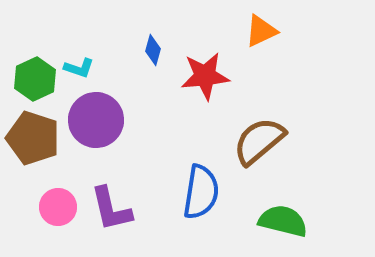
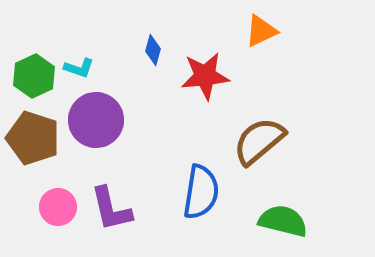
green hexagon: moved 1 px left, 3 px up
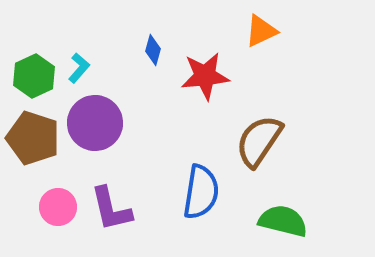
cyan L-shape: rotated 68 degrees counterclockwise
purple circle: moved 1 px left, 3 px down
brown semicircle: rotated 16 degrees counterclockwise
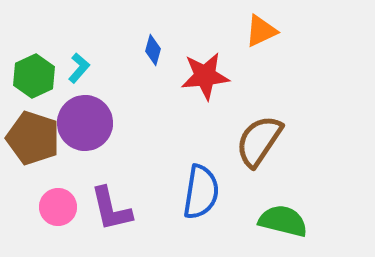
purple circle: moved 10 px left
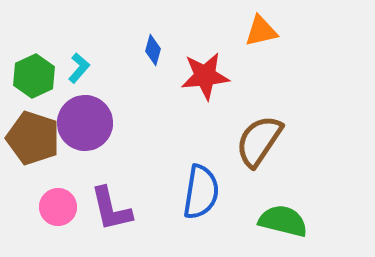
orange triangle: rotated 12 degrees clockwise
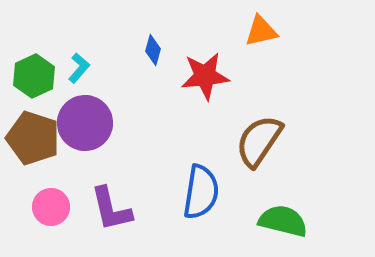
pink circle: moved 7 px left
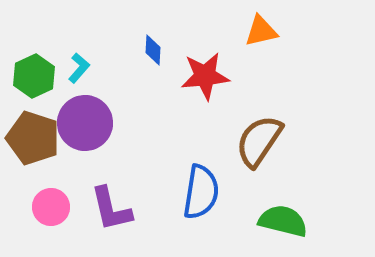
blue diamond: rotated 12 degrees counterclockwise
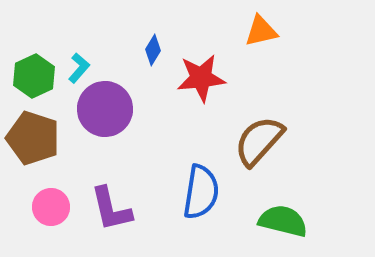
blue diamond: rotated 28 degrees clockwise
red star: moved 4 px left, 2 px down
purple circle: moved 20 px right, 14 px up
brown semicircle: rotated 8 degrees clockwise
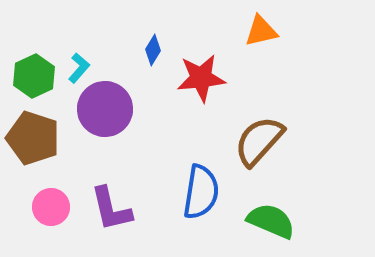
green semicircle: moved 12 px left; rotated 9 degrees clockwise
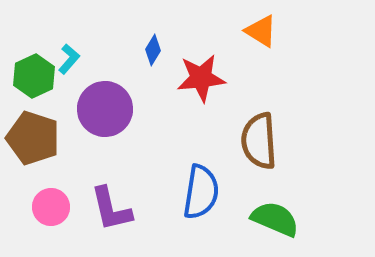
orange triangle: rotated 45 degrees clockwise
cyan L-shape: moved 10 px left, 9 px up
brown semicircle: rotated 46 degrees counterclockwise
green semicircle: moved 4 px right, 2 px up
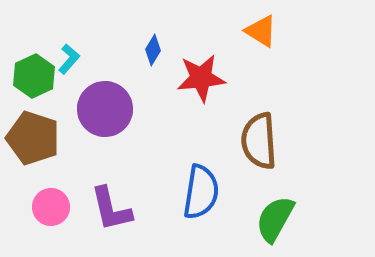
green semicircle: rotated 84 degrees counterclockwise
